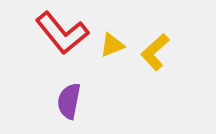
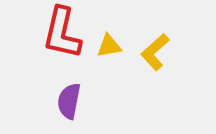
red L-shape: rotated 52 degrees clockwise
yellow triangle: moved 3 px left, 1 px down; rotated 12 degrees clockwise
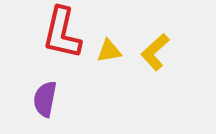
yellow triangle: moved 5 px down
purple semicircle: moved 24 px left, 2 px up
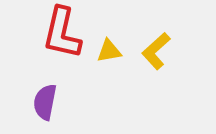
yellow L-shape: moved 1 px right, 1 px up
purple semicircle: moved 3 px down
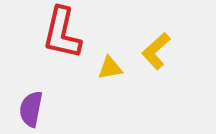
yellow triangle: moved 1 px right, 17 px down
purple semicircle: moved 14 px left, 7 px down
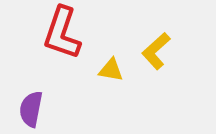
red L-shape: rotated 6 degrees clockwise
yellow triangle: moved 1 px right, 2 px down; rotated 20 degrees clockwise
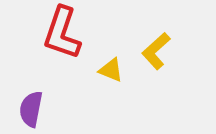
yellow triangle: rotated 12 degrees clockwise
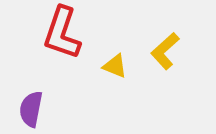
yellow L-shape: moved 9 px right
yellow triangle: moved 4 px right, 4 px up
